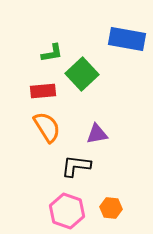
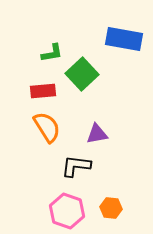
blue rectangle: moved 3 px left
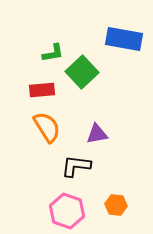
green L-shape: moved 1 px right
green square: moved 2 px up
red rectangle: moved 1 px left, 1 px up
orange hexagon: moved 5 px right, 3 px up
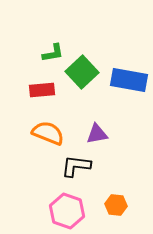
blue rectangle: moved 5 px right, 41 px down
orange semicircle: moved 1 px right, 6 px down; rotated 36 degrees counterclockwise
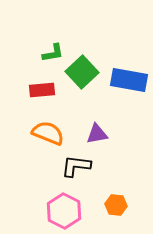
pink hexagon: moved 3 px left; rotated 8 degrees clockwise
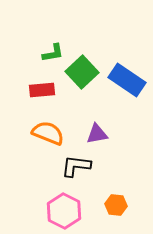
blue rectangle: moved 2 px left; rotated 24 degrees clockwise
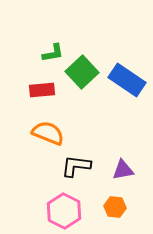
purple triangle: moved 26 px right, 36 px down
orange hexagon: moved 1 px left, 2 px down
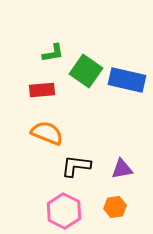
green square: moved 4 px right, 1 px up; rotated 12 degrees counterclockwise
blue rectangle: rotated 21 degrees counterclockwise
orange semicircle: moved 1 px left
purple triangle: moved 1 px left, 1 px up
orange hexagon: rotated 15 degrees counterclockwise
